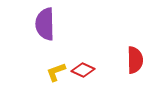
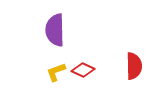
purple semicircle: moved 10 px right, 6 px down
red semicircle: moved 1 px left, 6 px down
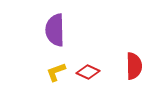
red diamond: moved 5 px right, 2 px down
